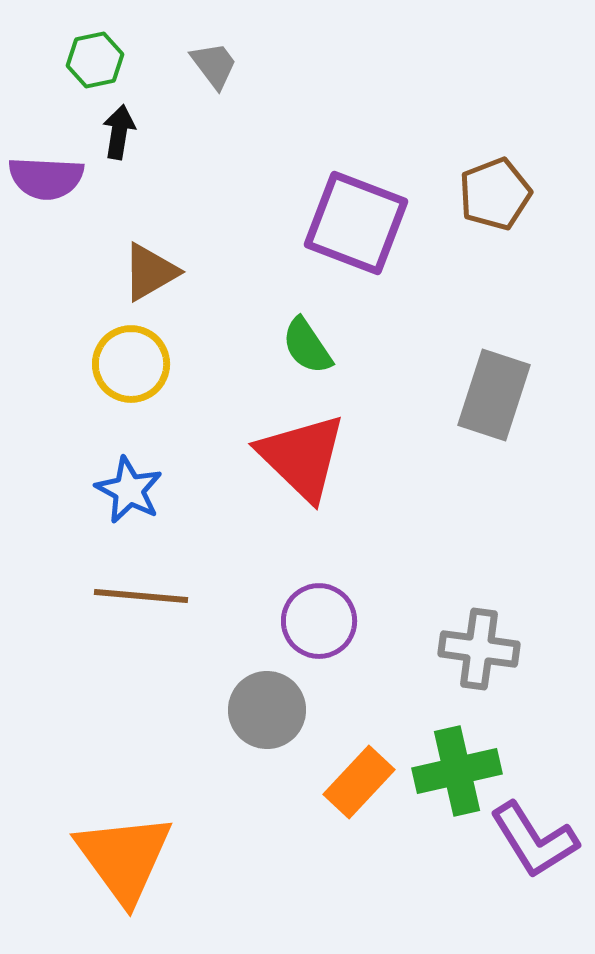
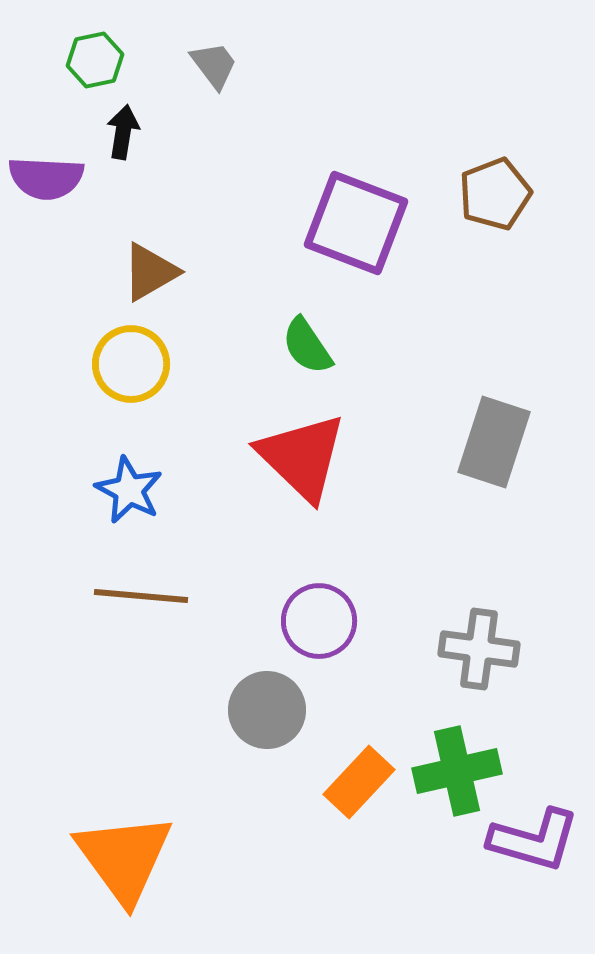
black arrow: moved 4 px right
gray rectangle: moved 47 px down
purple L-shape: rotated 42 degrees counterclockwise
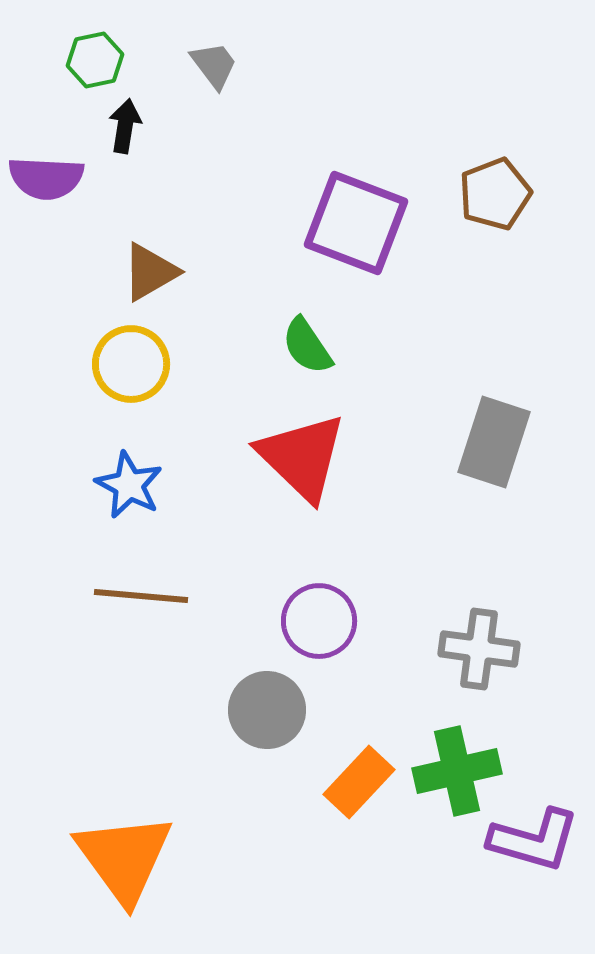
black arrow: moved 2 px right, 6 px up
blue star: moved 5 px up
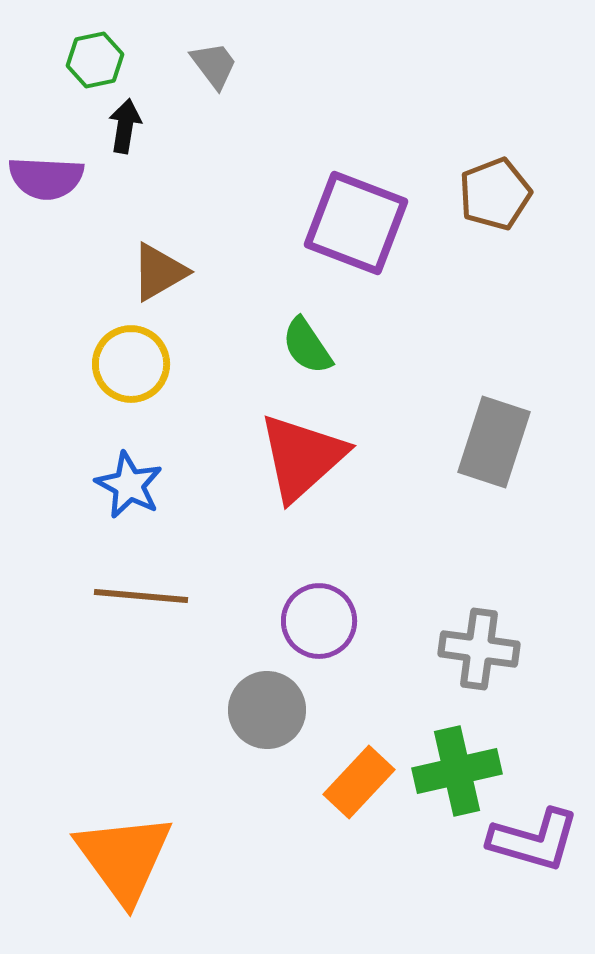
brown triangle: moved 9 px right
red triangle: rotated 34 degrees clockwise
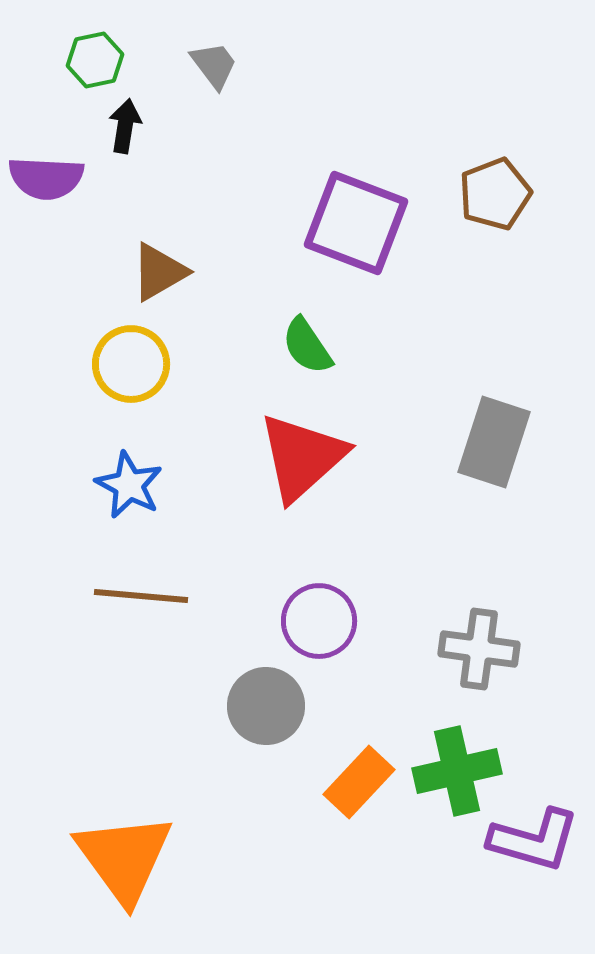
gray circle: moved 1 px left, 4 px up
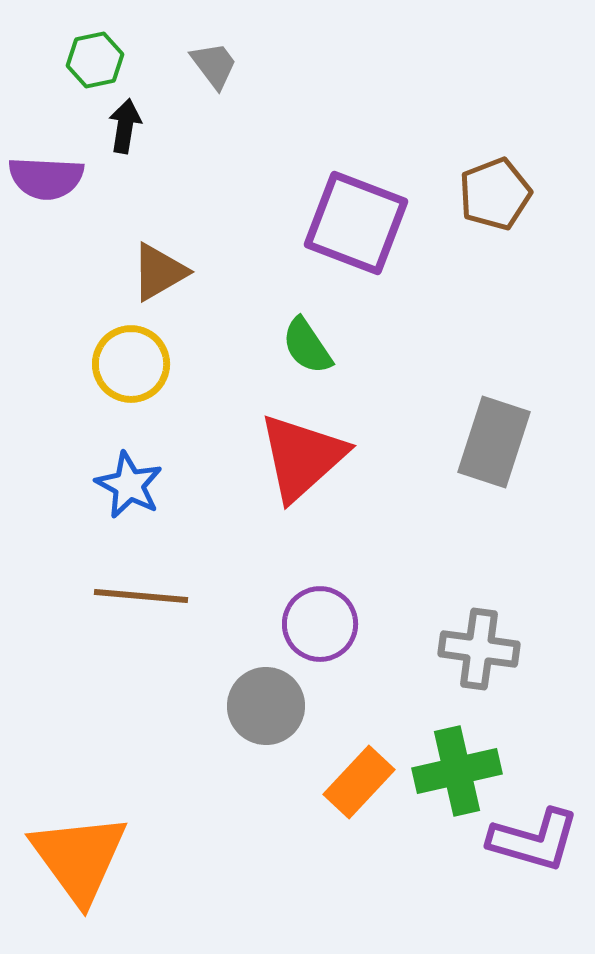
purple circle: moved 1 px right, 3 px down
orange triangle: moved 45 px left
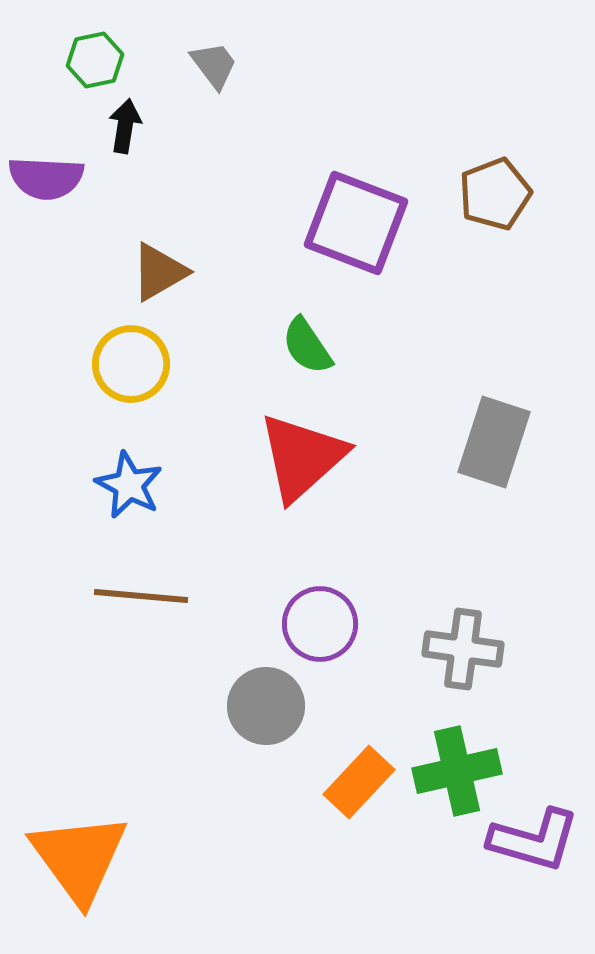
gray cross: moved 16 px left
